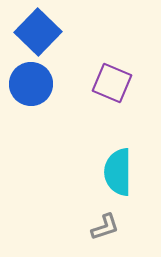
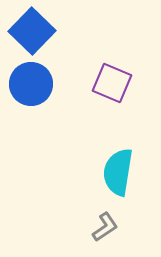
blue square: moved 6 px left, 1 px up
cyan semicircle: rotated 9 degrees clockwise
gray L-shape: rotated 16 degrees counterclockwise
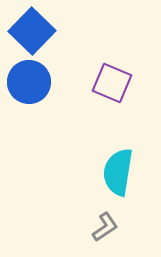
blue circle: moved 2 px left, 2 px up
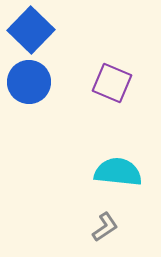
blue square: moved 1 px left, 1 px up
cyan semicircle: rotated 87 degrees clockwise
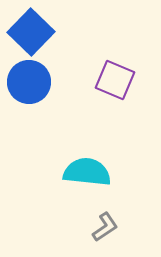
blue square: moved 2 px down
purple square: moved 3 px right, 3 px up
cyan semicircle: moved 31 px left
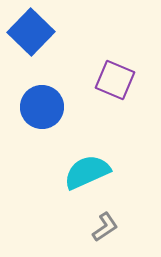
blue circle: moved 13 px right, 25 px down
cyan semicircle: rotated 30 degrees counterclockwise
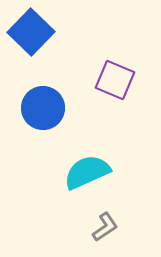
blue circle: moved 1 px right, 1 px down
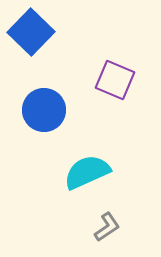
blue circle: moved 1 px right, 2 px down
gray L-shape: moved 2 px right
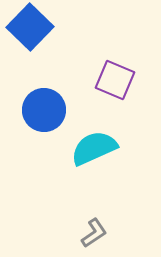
blue square: moved 1 px left, 5 px up
cyan semicircle: moved 7 px right, 24 px up
gray L-shape: moved 13 px left, 6 px down
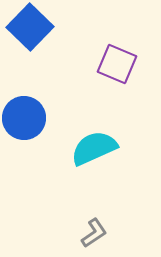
purple square: moved 2 px right, 16 px up
blue circle: moved 20 px left, 8 px down
